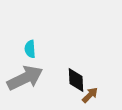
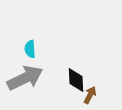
brown arrow: rotated 18 degrees counterclockwise
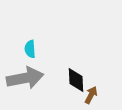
gray arrow: rotated 15 degrees clockwise
brown arrow: moved 1 px right
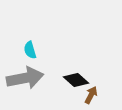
cyan semicircle: moved 1 px down; rotated 12 degrees counterclockwise
black diamond: rotated 45 degrees counterclockwise
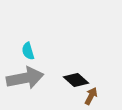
cyan semicircle: moved 2 px left, 1 px down
brown arrow: moved 1 px down
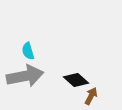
gray arrow: moved 2 px up
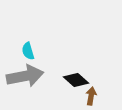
brown arrow: rotated 18 degrees counterclockwise
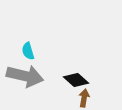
gray arrow: rotated 24 degrees clockwise
brown arrow: moved 7 px left, 2 px down
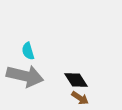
black diamond: rotated 15 degrees clockwise
brown arrow: moved 4 px left; rotated 114 degrees clockwise
